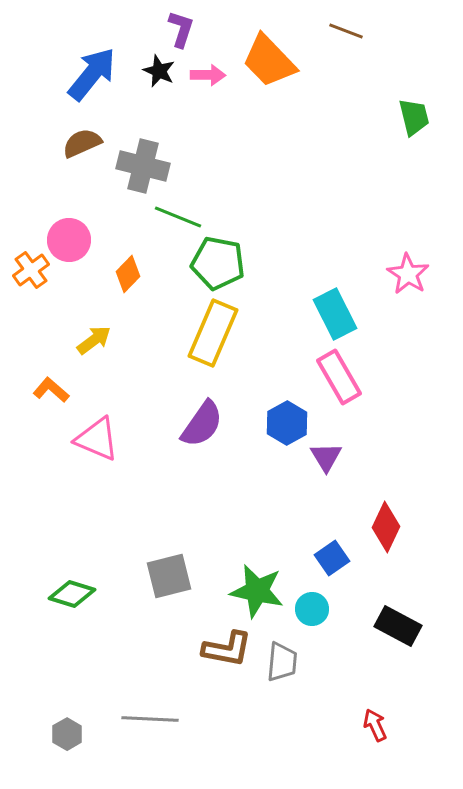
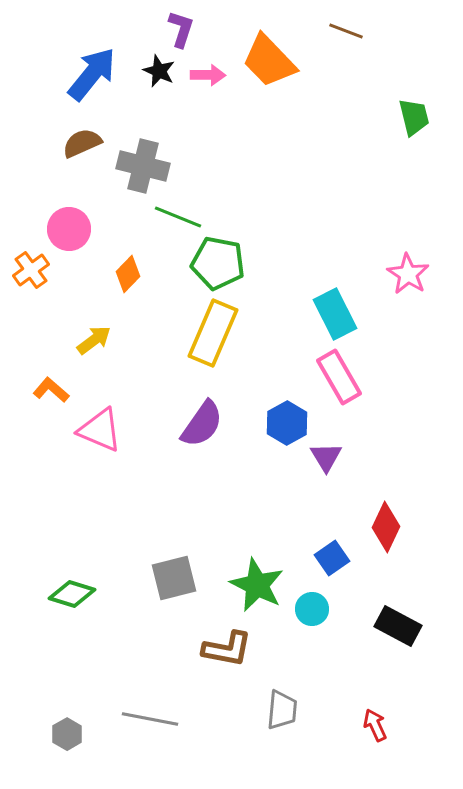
pink circle: moved 11 px up
pink triangle: moved 3 px right, 9 px up
gray square: moved 5 px right, 2 px down
green star: moved 6 px up; rotated 14 degrees clockwise
gray trapezoid: moved 48 px down
gray line: rotated 8 degrees clockwise
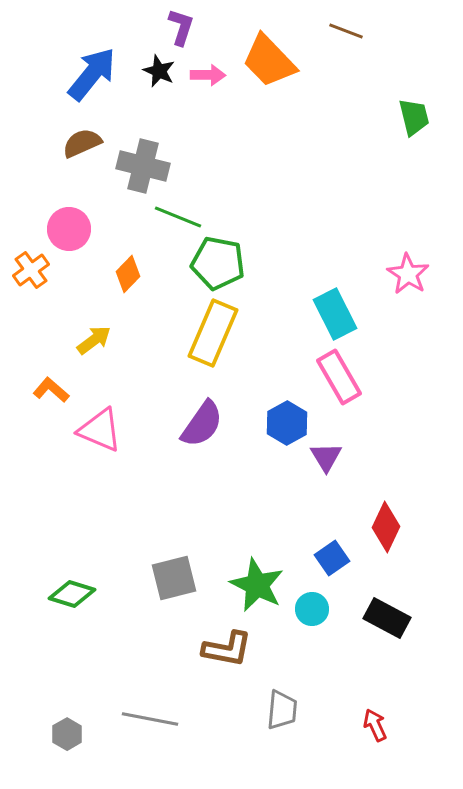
purple L-shape: moved 2 px up
black rectangle: moved 11 px left, 8 px up
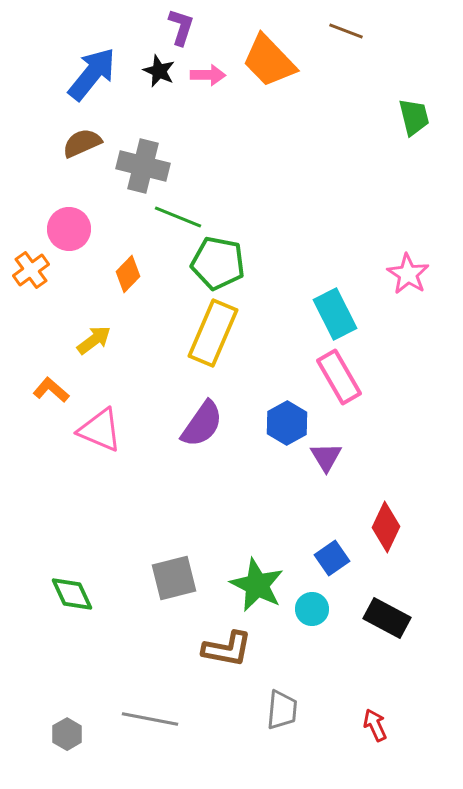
green diamond: rotated 48 degrees clockwise
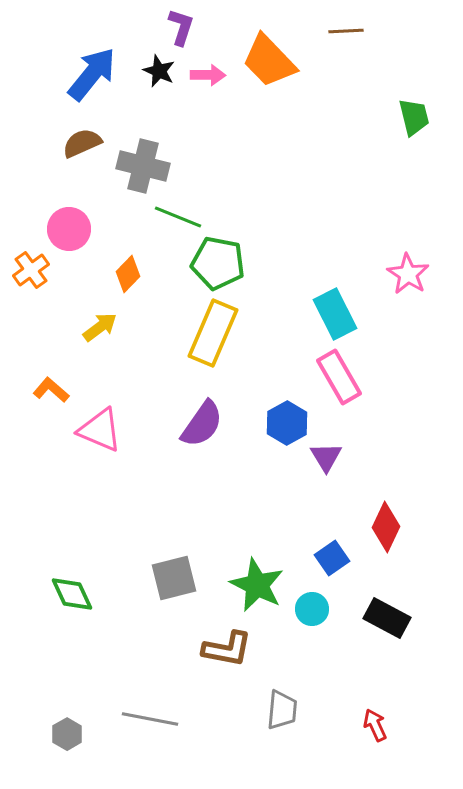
brown line: rotated 24 degrees counterclockwise
yellow arrow: moved 6 px right, 13 px up
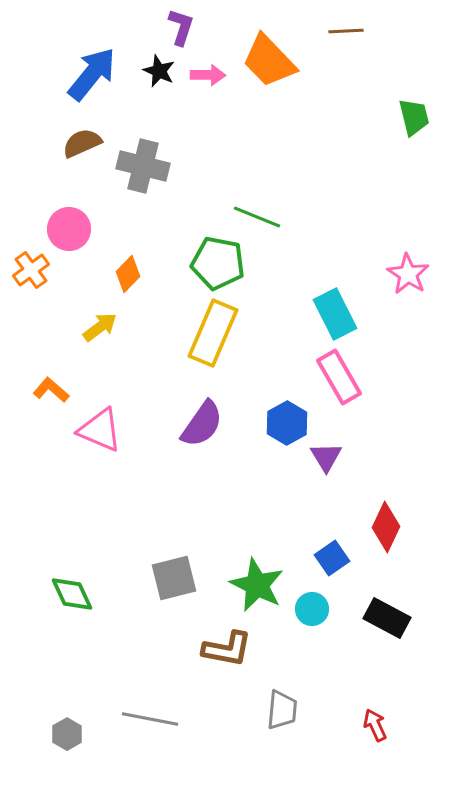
green line: moved 79 px right
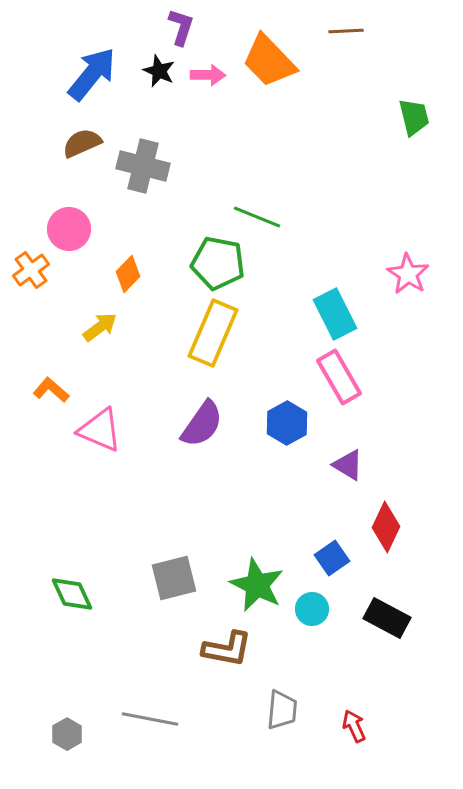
purple triangle: moved 22 px right, 8 px down; rotated 28 degrees counterclockwise
red arrow: moved 21 px left, 1 px down
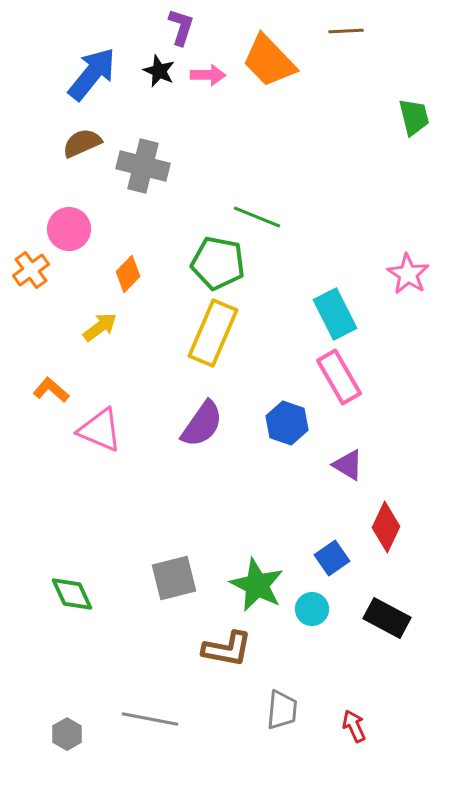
blue hexagon: rotated 12 degrees counterclockwise
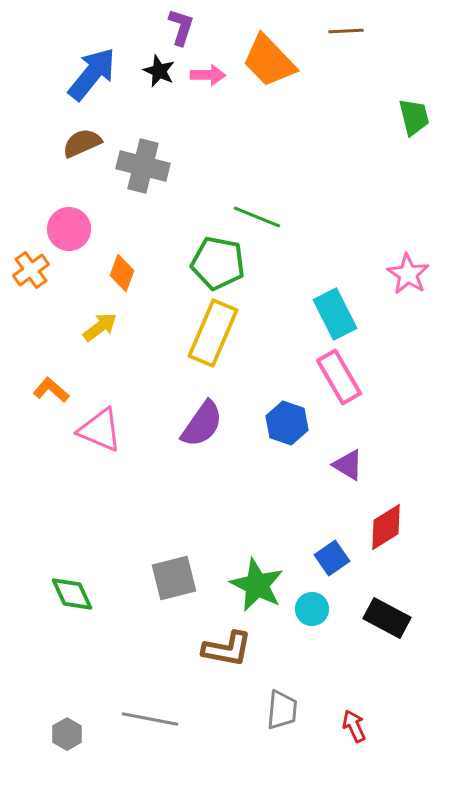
orange diamond: moved 6 px left, 1 px up; rotated 24 degrees counterclockwise
red diamond: rotated 33 degrees clockwise
